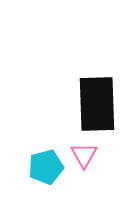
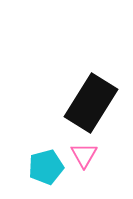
black rectangle: moved 6 px left, 1 px up; rotated 34 degrees clockwise
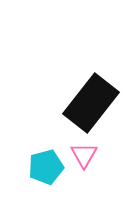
black rectangle: rotated 6 degrees clockwise
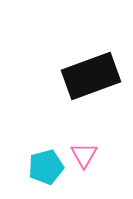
black rectangle: moved 27 px up; rotated 32 degrees clockwise
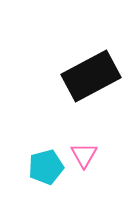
black rectangle: rotated 8 degrees counterclockwise
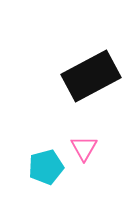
pink triangle: moved 7 px up
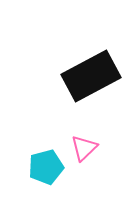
pink triangle: rotated 16 degrees clockwise
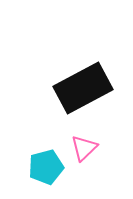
black rectangle: moved 8 px left, 12 px down
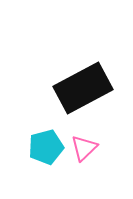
cyan pentagon: moved 20 px up
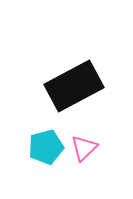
black rectangle: moved 9 px left, 2 px up
